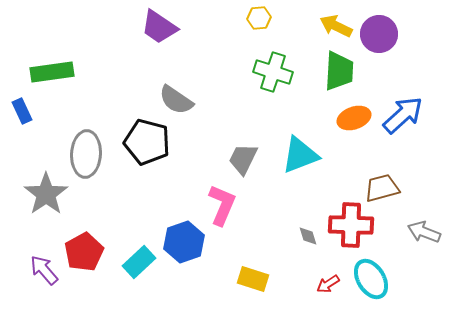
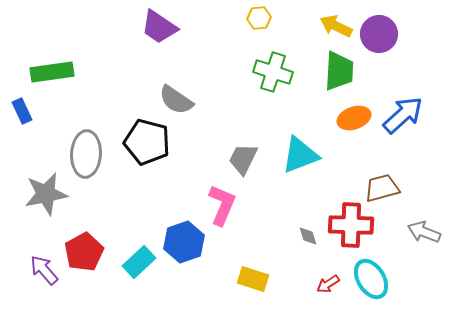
gray star: rotated 24 degrees clockwise
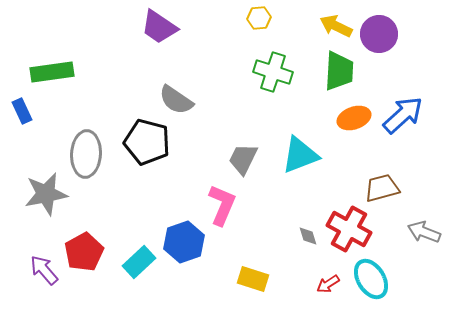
red cross: moved 2 px left, 4 px down; rotated 27 degrees clockwise
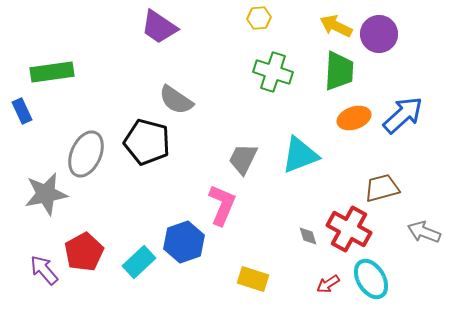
gray ellipse: rotated 21 degrees clockwise
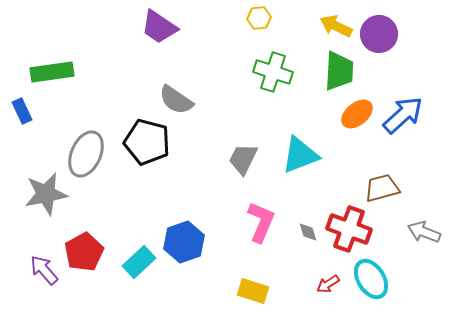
orange ellipse: moved 3 px right, 4 px up; rotated 20 degrees counterclockwise
pink L-shape: moved 39 px right, 17 px down
red cross: rotated 9 degrees counterclockwise
gray diamond: moved 4 px up
yellow rectangle: moved 12 px down
